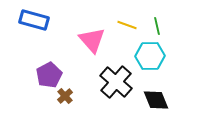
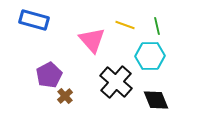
yellow line: moved 2 px left
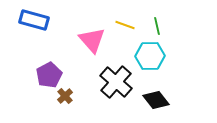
black diamond: rotated 16 degrees counterclockwise
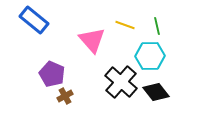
blue rectangle: rotated 24 degrees clockwise
purple pentagon: moved 3 px right, 1 px up; rotated 20 degrees counterclockwise
black cross: moved 5 px right
brown cross: rotated 14 degrees clockwise
black diamond: moved 8 px up
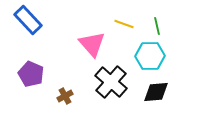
blue rectangle: moved 6 px left; rotated 8 degrees clockwise
yellow line: moved 1 px left, 1 px up
pink triangle: moved 4 px down
purple pentagon: moved 21 px left
black cross: moved 10 px left
black diamond: rotated 56 degrees counterclockwise
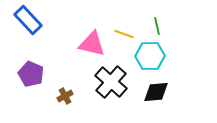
yellow line: moved 10 px down
pink triangle: rotated 36 degrees counterclockwise
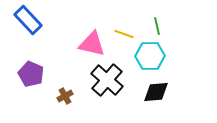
black cross: moved 4 px left, 2 px up
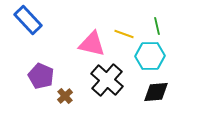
purple pentagon: moved 10 px right, 2 px down
brown cross: rotated 14 degrees counterclockwise
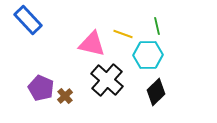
yellow line: moved 1 px left
cyan hexagon: moved 2 px left, 1 px up
purple pentagon: moved 12 px down
black diamond: rotated 40 degrees counterclockwise
